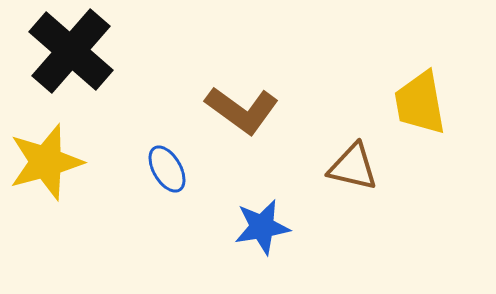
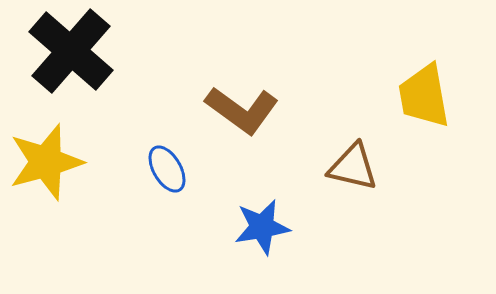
yellow trapezoid: moved 4 px right, 7 px up
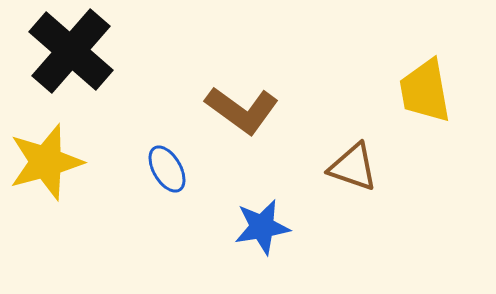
yellow trapezoid: moved 1 px right, 5 px up
brown triangle: rotated 6 degrees clockwise
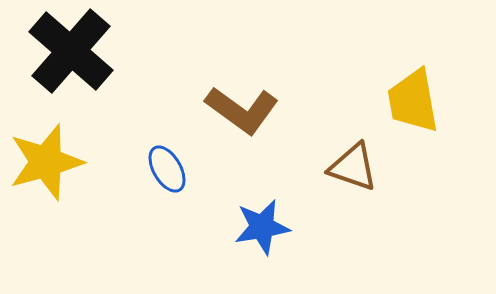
yellow trapezoid: moved 12 px left, 10 px down
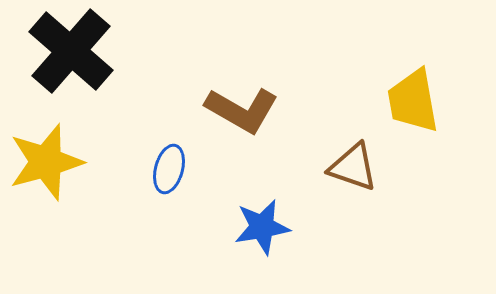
brown L-shape: rotated 6 degrees counterclockwise
blue ellipse: moved 2 px right; rotated 45 degrees clockwise
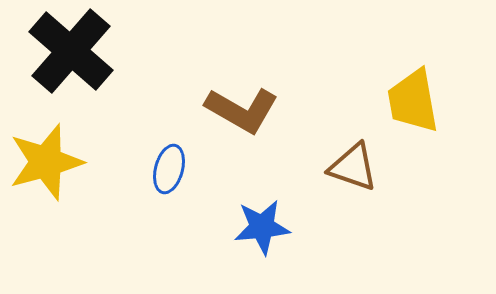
blue star: rotated 4 degrees clockwise
